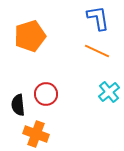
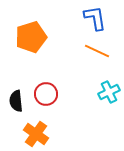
blue L-shape: moved 3 px left
orange pentagon: moved 1 px right, 1 px down
cyan cross: rotated 15 degrees clockwise
black semicircle: moved 2 px left, 4 px up
orange cross: rotated 15 degrees clockwise
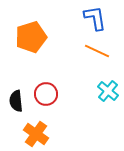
cyan cross: moved 1 px left, 1 px up; rotated 25 degrees counterclockwise
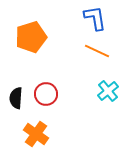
cyan cross: rotated 10 degrees clockwise
black semicircle: moved 3 px up; rotated 10 degrees clockwise
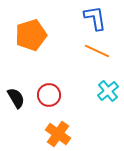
orange pentagon: moved 2 px up
red circle: moved 3 px right, 1 px down
black semicircle: rotated 145 degrees clockwise
orange cross: moved 22 px right
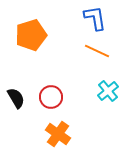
red circle: moved 2 px right, 2 px down
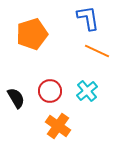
blue L-shape: moved 7 px left
orange pentagon: moved 1 px right, 1 px up
cyan cross: moved 21 px left
red circle: moved 1 px left, 6 px up
orange cross: moved 8 px up
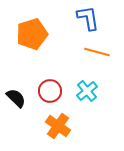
orange line: moved 1 px down; rotated 10 degrees counterclockwise
black semicircle: rotated 15 degrees counterclockwise
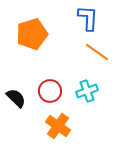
blue L-shape: rotated 12 degrees clockwise
orange line: rotated 20 degrees clockwise
cyan cross: rotated 20 degrees clockwise
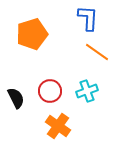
black semicircle: rotated 20 degrees clockwise
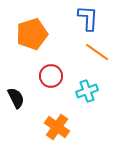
red circle: moved 1 px right, 15 px up
orange cross: moved 1 px left, 1 px down
